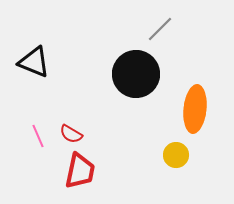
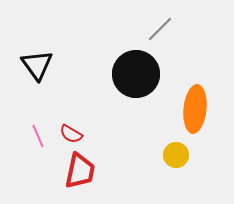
black triangle: moved 3 px right, 3 px down; rotated 32 degrees clockwise
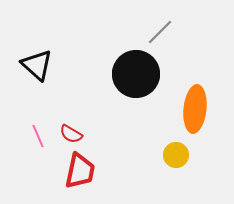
gray line: moved 3 px down
black triangle: rotated 12 degrees counterclockwise
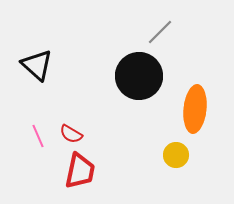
black circle: moved 3 px right, 2 px down
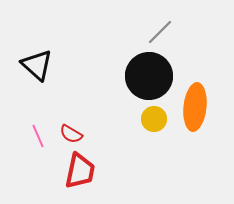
black circle: moved 10 px right
orange ellipse: moved 2 px up
yellow circle: moved 22 px left, 36 px up
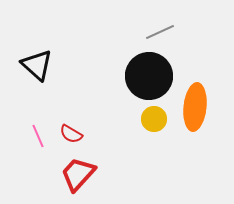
gray line: rotated 20 degrees clockwise
red trapezoid: moved 2 px left, 3 px down; rotated 150 degrees counterclockwise
